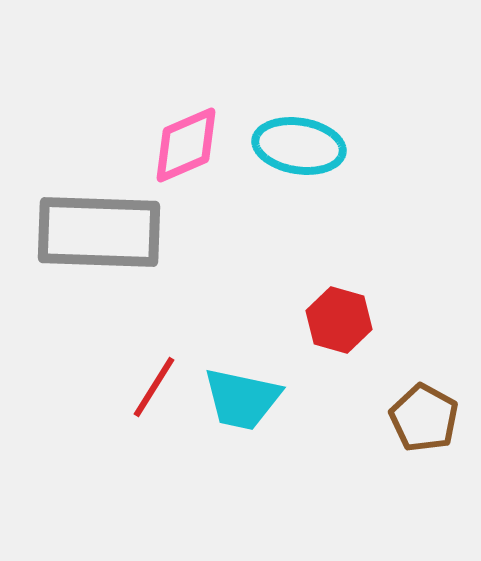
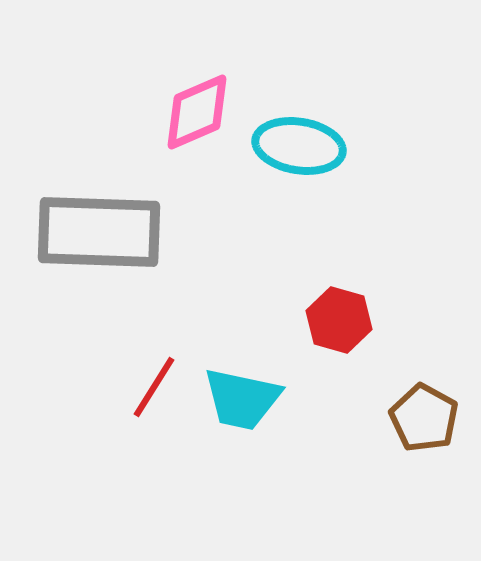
pink diamond: moved 11 px right, 33 px up
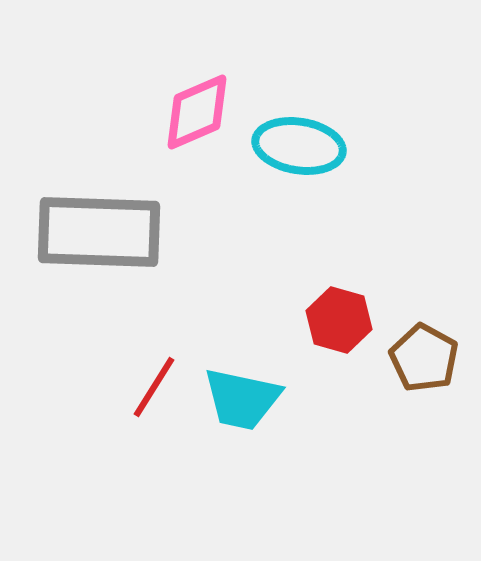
brown pentagon: moved 60 px up
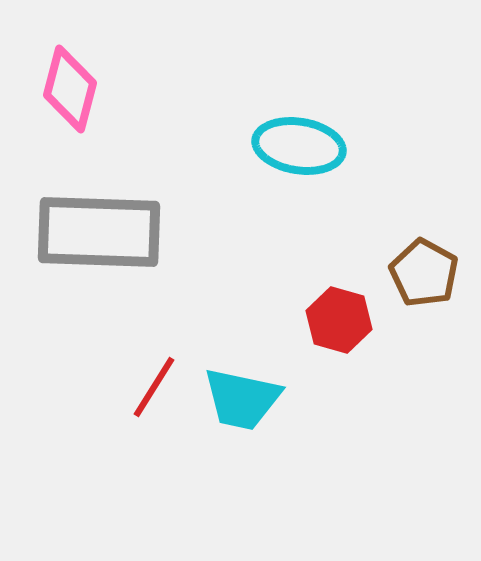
pink diamond: moved 127 px left, 23 px up; rotated 52 degrees counterclockwise
brown pentagon: moved 85 px up
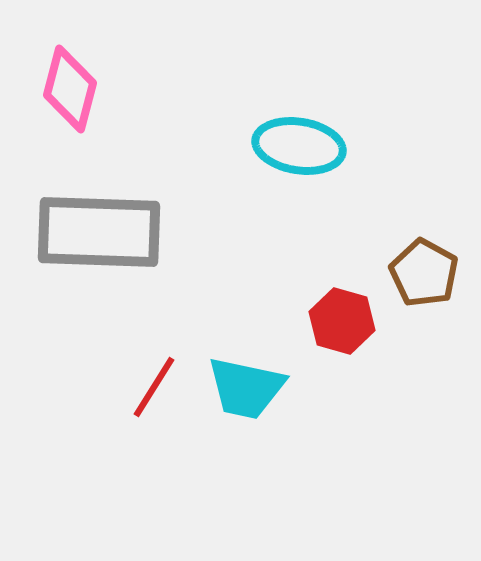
red hexagon: moved 3 px right, 1 px down
cyan trapezoid: moved 4 px right, 11 px up
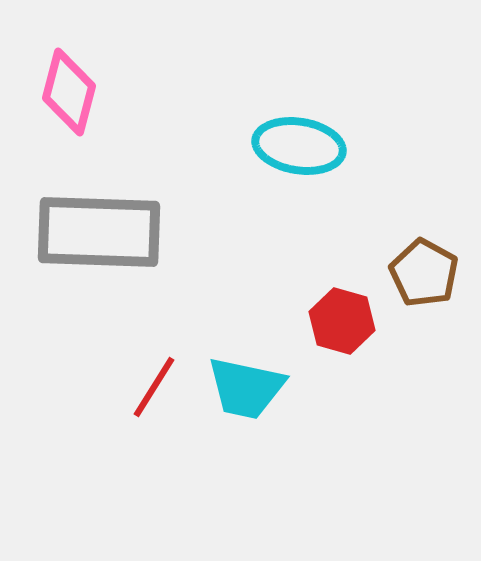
pink diamond: moved 1 px left, 3 px down
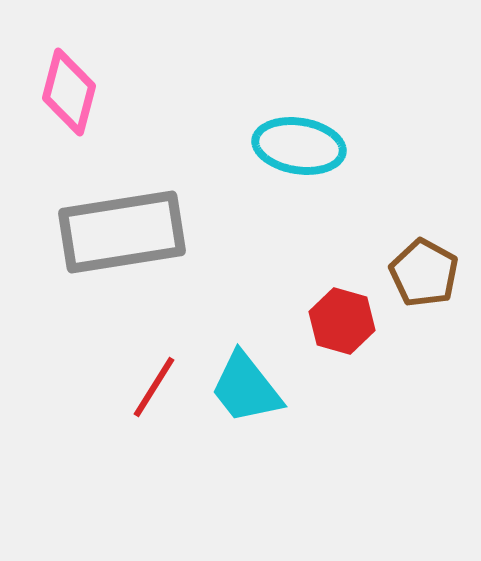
gray rectangle: moved 23 px right; rotated 11 degrees counterclockwise
cyan trapezoid: rotated 40 degrees clockwise
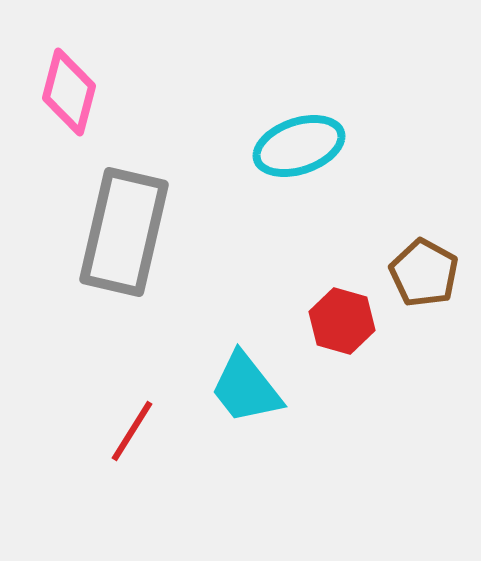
cyan ellipse: rotated 28 degrees counterclockwise
gray rectangle: moved 2 px right; rotated 68 degrees counterclockwise
red line: moved 22 px left, 44 px down
